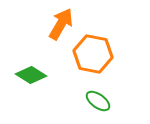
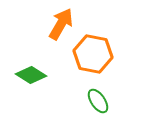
green ellipse: rotated 20 degrees clockwise
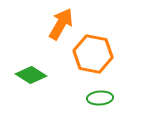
green ellipse: moved 2 px right, 3 px up; rotated 60 degrees counterclockwise
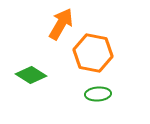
orange hexagon: moved 1 px up
green ellipse: moved 2 px left, 4 px up
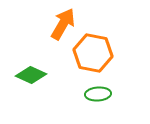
orange arrow: moved 2 px right
green diamond: rotated 8 degrees counterclockwise
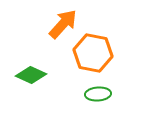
orange arrow: rotated 12 degrees clockwise
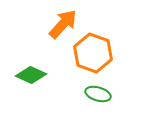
orange hexagon: rotated 9 degrees clockwise
green ellipse: rotated 20 degrees clockwise
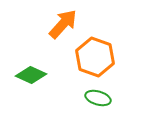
orange hexagon: moved 2 px right, 4 px down
green ellipse: moved 4 px down
